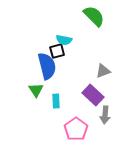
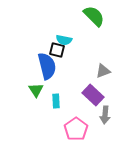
black square: moved 1 px up; rotated 28 degrees clockwise
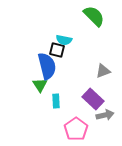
green triangle: moved 4 px right, 5 px up
purple rectangle: moved 4 px down
gray arrow: rotated 108 degrees counterclockwise
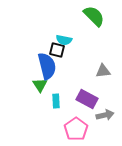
gray triangle: rotated 14 degrees clockwise
purple rectangle: moved 6 px left; rotated 15 degrees counterclockwise
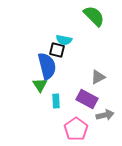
gray triangle: moved 5 px left, 6 px down; rotated 21 degrees counterclockwise
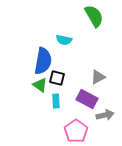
green semicircle: rotated 15 degrees clockwise
black square: moved 28 px down
blue semicircle: moved 4 px left, 5 px up; rotated 24 degrees clockwise
green triangle: rotated 21 degrees counterclockwise
pink pentagon: moved 2 px down
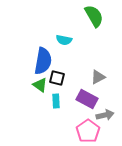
pink pentagon: moved 12 px right
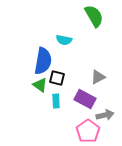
purple rectangle: moved 2 px left
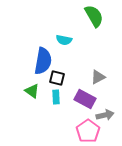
green triangle: moved 8 px left, 6 px down
cyan rectangle: moved 4 px up
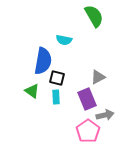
purple rectangle: moved 2 px right; rotated 40 degrees clockwise
